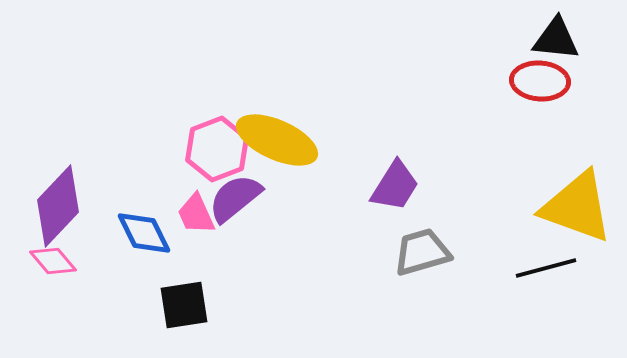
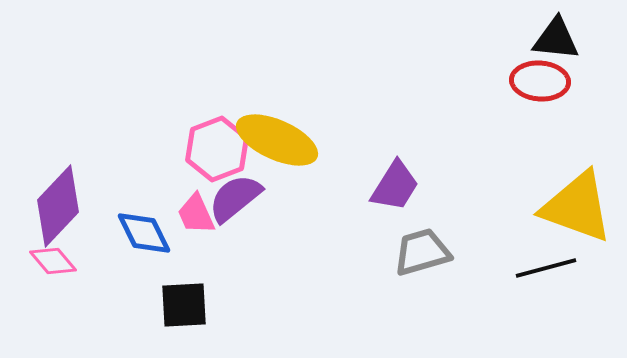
black square: rotated 6 degrees clockwise
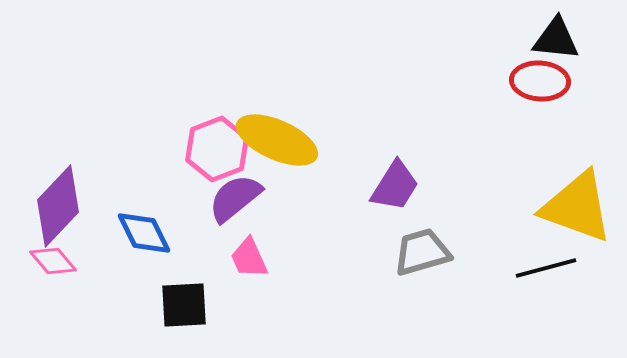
pink trapezoid: moved 53 px right, 44 px down
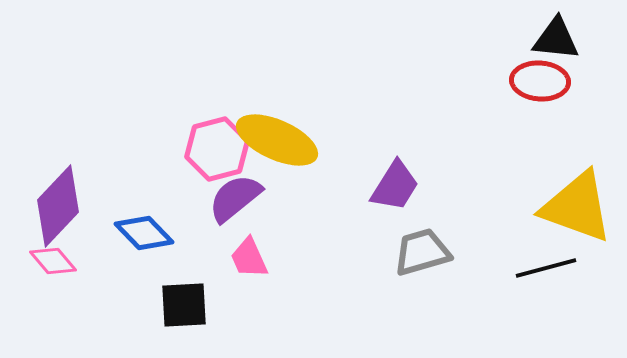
pink hexagon: rotated 6 degrees clockwise
blue diamond: rotated 18 degrees counterclockwise
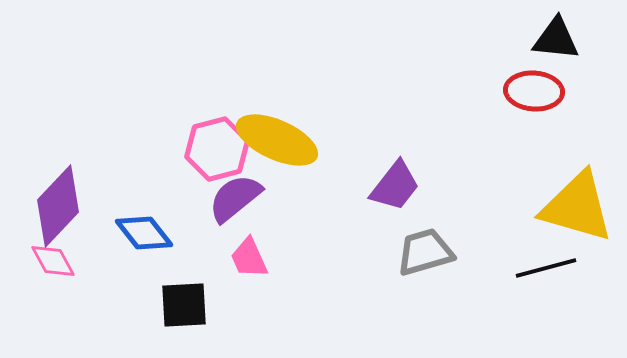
red ellipse: moved 6 px left, 10 px down
purple trapezoid: rotated 6 degrees clockwise
yellow triangle: rotated 4 degrees counterclockwise
blue diamond: rotated 6 degrees clockwise
gray trapezoid: moved 3 px right
pink diamond: rotated 12 degrees clockwise
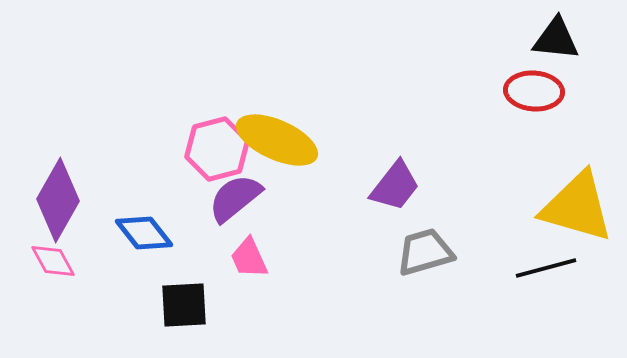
purple diamond: moved 6 px up; rotated 14 degrees counterclockwise
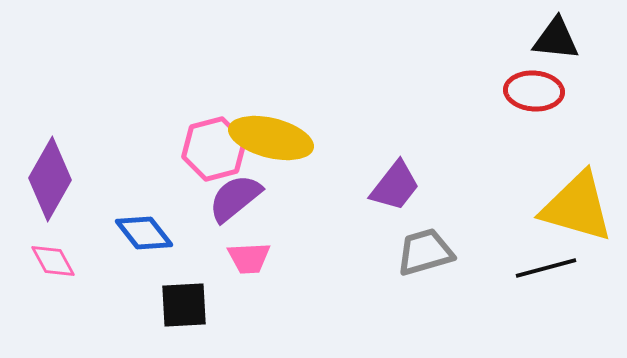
yellow ellipse: moved 6 px left, 2 px up; rotated 10 degrees counterclockwise
pink hexagon: moved 3 px left
purple diamond: moved 8 px left, 21 px up
pink trapezoid: rotated 69 degrees counterclockwise
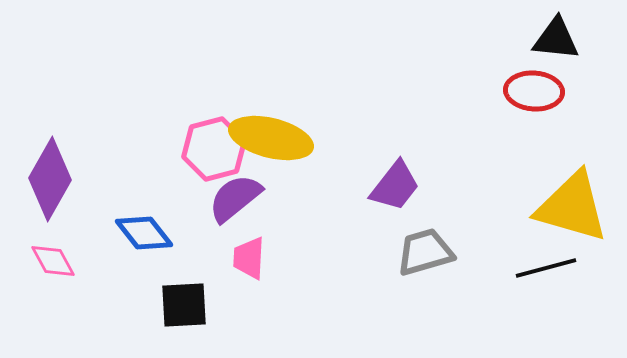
yellow triangle: moved 5 px left
pink trapezoid: rotated 96 degrees clockwise
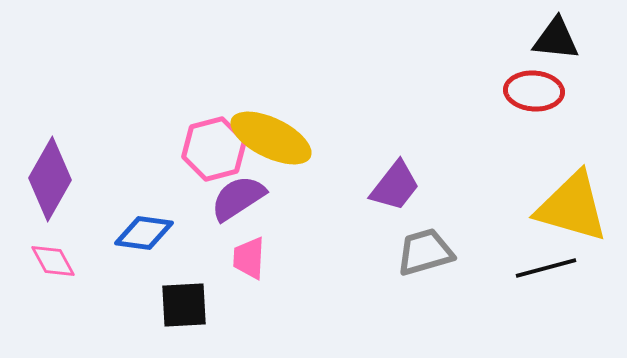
yellow ellipse: rotated 12 degrees clockwise
purple semicircle: moved 3 px right; rotated 6 degrees clockwise
blue diamond: rotated 44 degrees counterclockwise
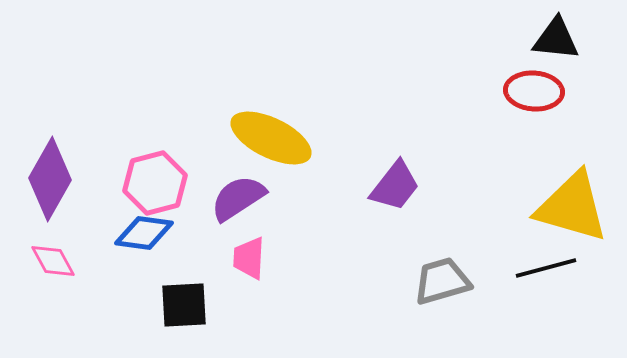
pink hexagon: moved 59 px left, 34 px down
gray trapezoid: moved 17 px right, 29 px down
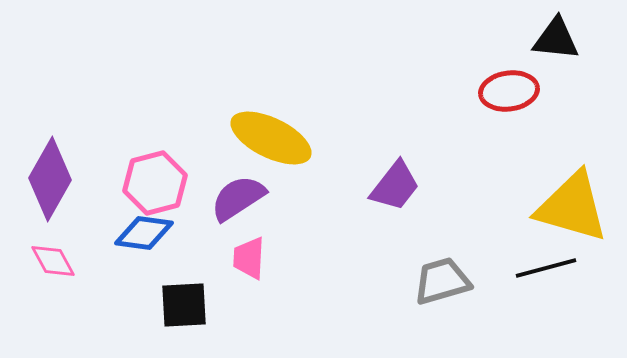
red ellipse: moved 25 px left; rotated 12 degrees counterclockwise
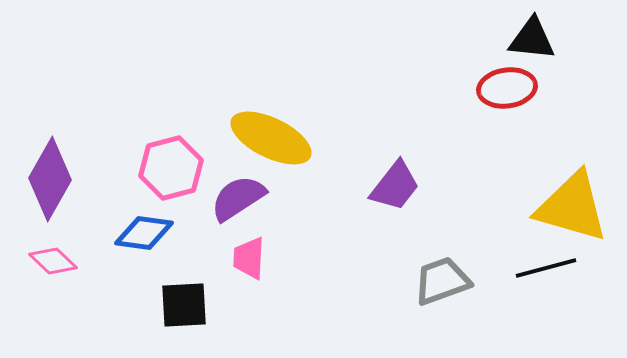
black triangle: moved 24 px left
red ellipse: moved 2 px left, 3 px up
pink hexagon: moved 16 px right, 15 px up
pink diamond: rotated 18 degrees counterclockwise
gray trapezoid: rotated 4 degrees counterclockwise
